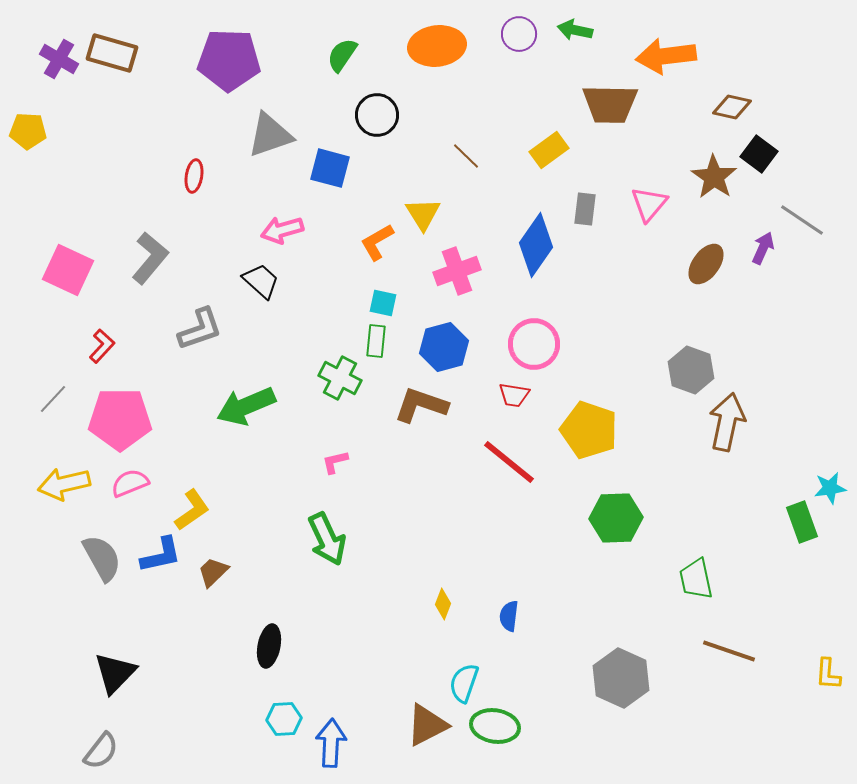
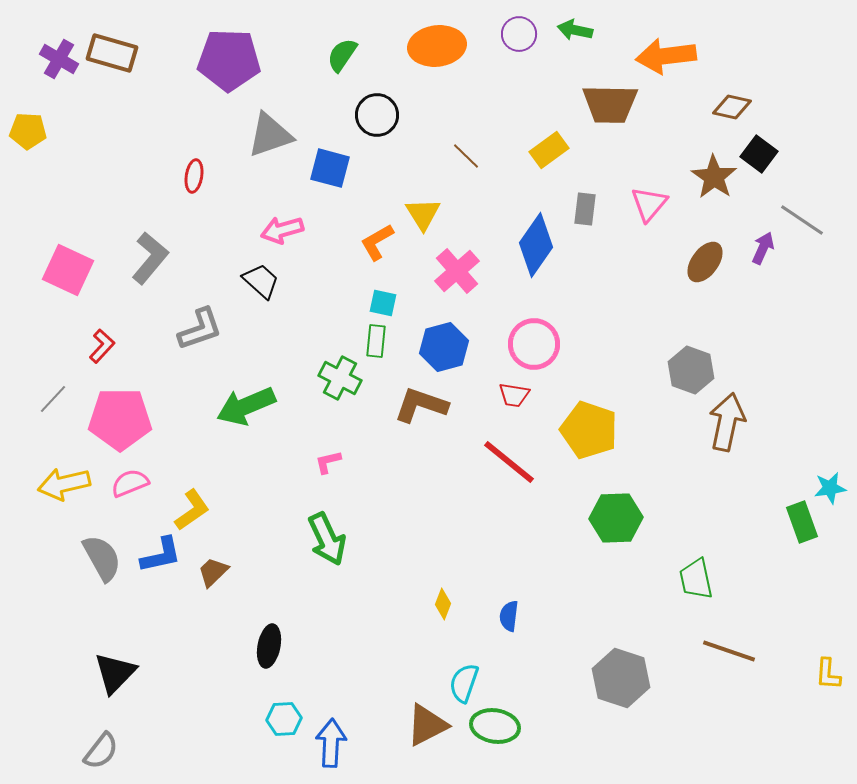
brown ellipse at (706, 264): moved 1 px left, 2 px up
pink cross at (457, 271): rotated 21 degrees counterclockwise
pink L-shape at (335, 462): moved 7 px left
gray hexagon at (621, 678): rotated 6 degrees counterclockwise
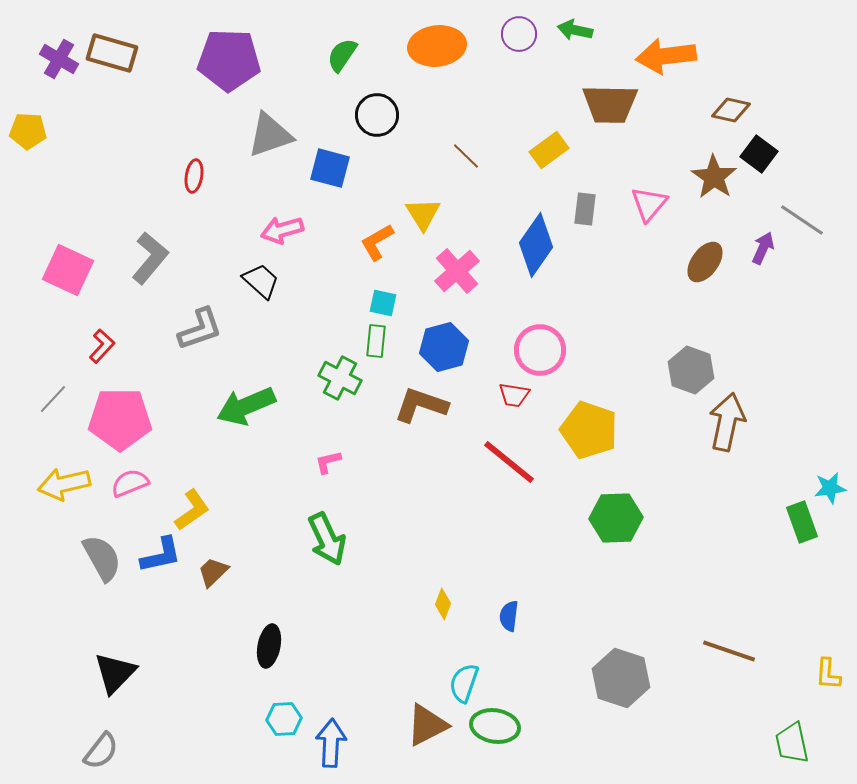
brown diamond at (732, 107): moved 1 px left, 3 px down
pink circle at (534, 344): moved 6 px right, 6 px down
green trapezoid at (696, 579): moved 96 px right, 164 px down
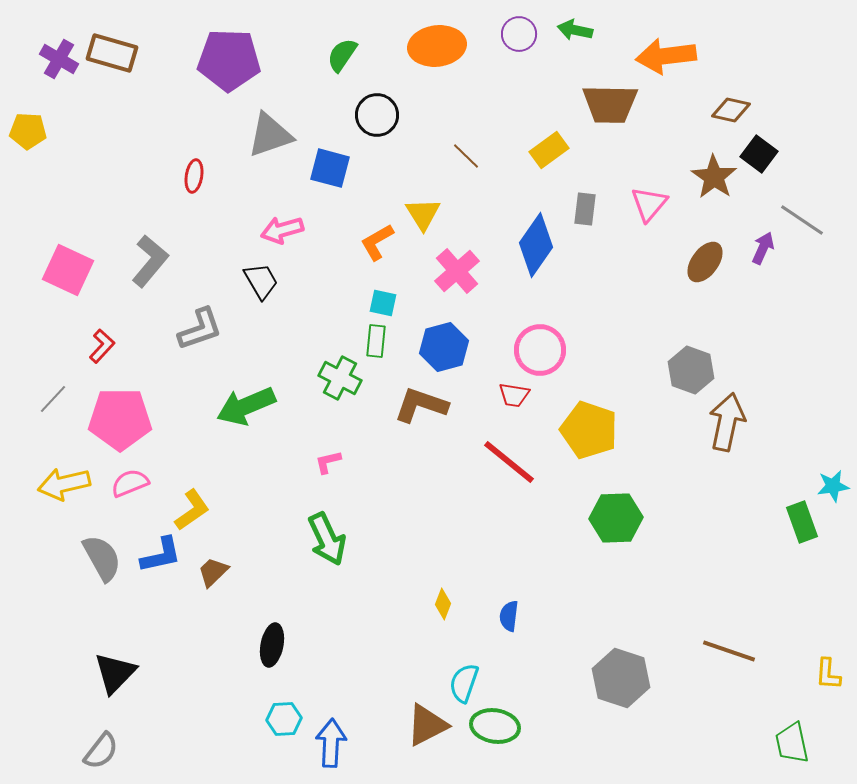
gray L-shape at (150, 258): moved 3 px down
black trapezoid at (261, 281): rotated 18 degrees clockwise
cyan star at (830, 488): moved 3 px right, 2 px up
black ellipse at (269, 646): moved 3 px right, 1 px up
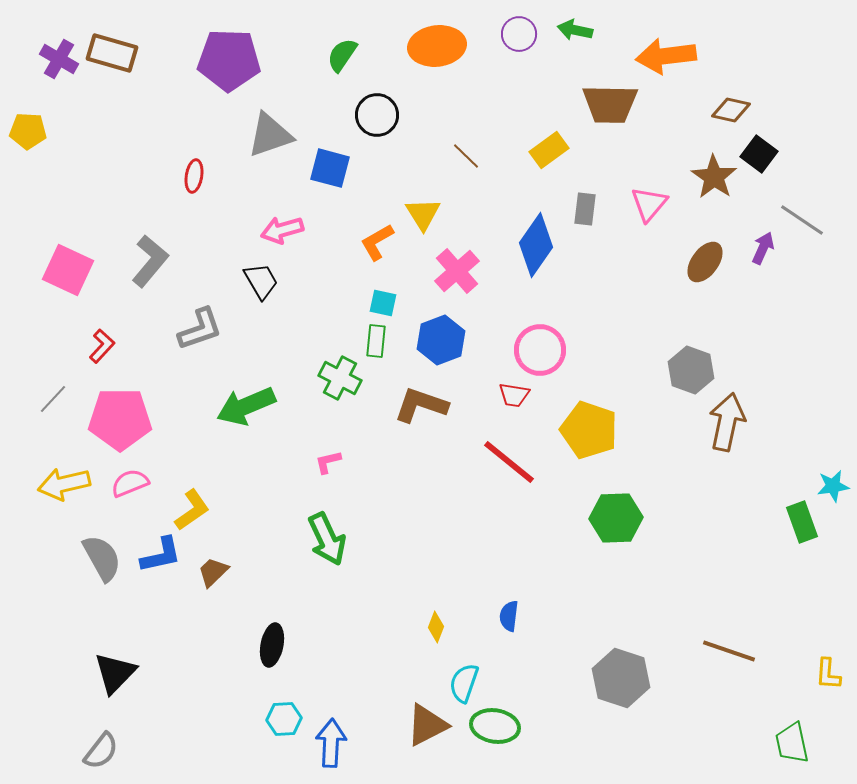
blue hexagon at (444, 347): moved 3 px left, 7 px up; rotated 6 degrees counterclockwise
yellow diamond at (443, 604): moved 7 px left, 23 px down
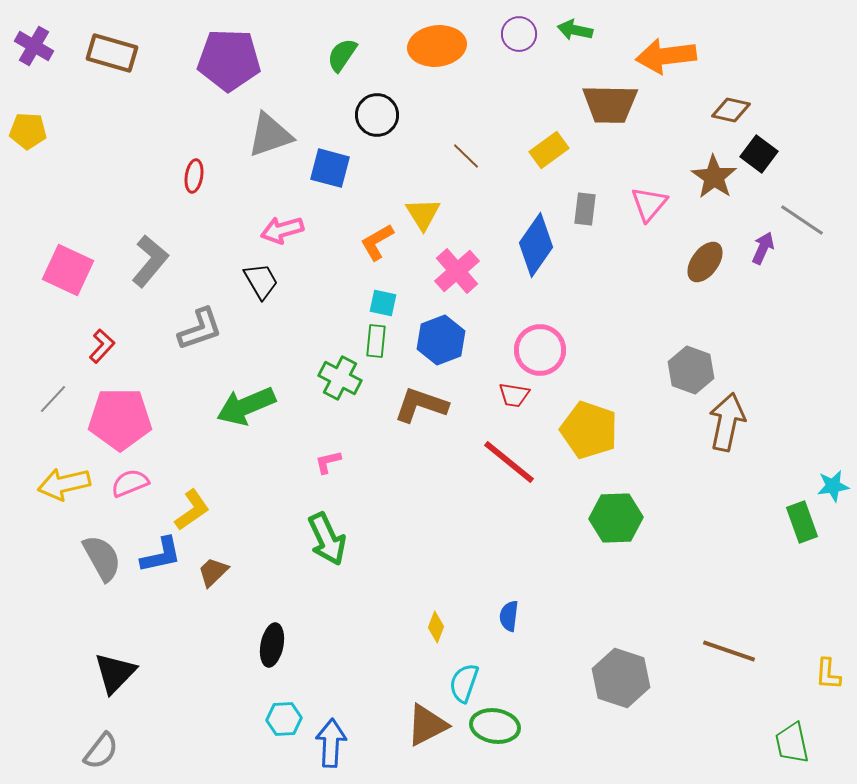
purple cross at (59, 59): moved 25 px left, 13 px up
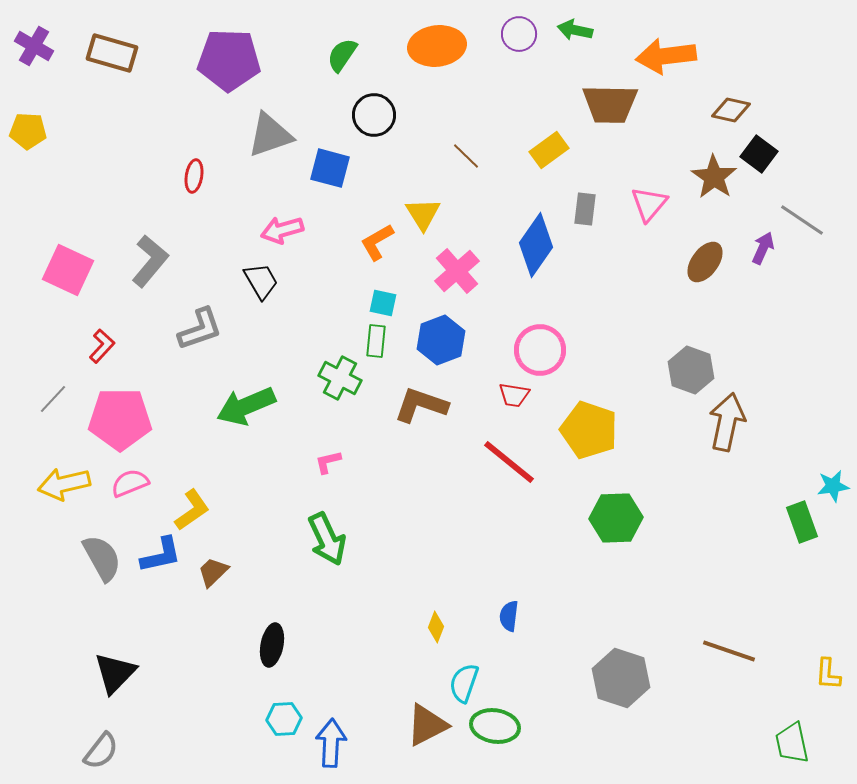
black circle at (377, 115): moved 3 px left
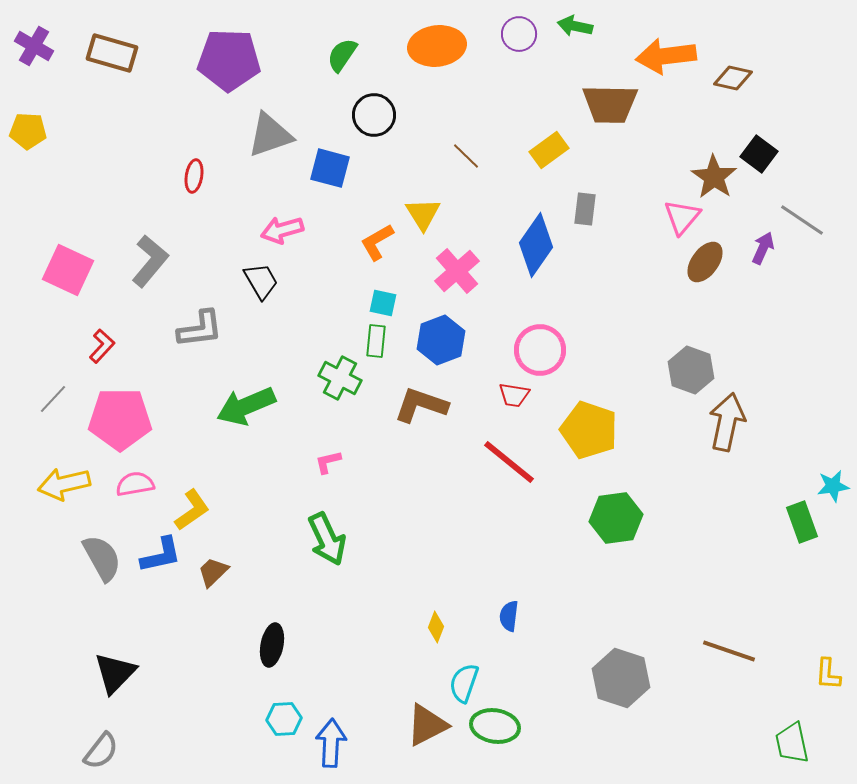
green arrow at (575, 30): moved 4 px up
brown diamond at (731, 110): moved 2 px right, 32 px up
pink triangle at (649, 204): moved 33 px right, 13 px down
gray L-shape at (200, 329): rotated 12 degrees clockwise
pink semicircle at (130, 483): moved 5 px right, 1 px down; rotated 12 degrees clockwise
green hexagon at (616, 518): rotated 6 degrees counterclockwise
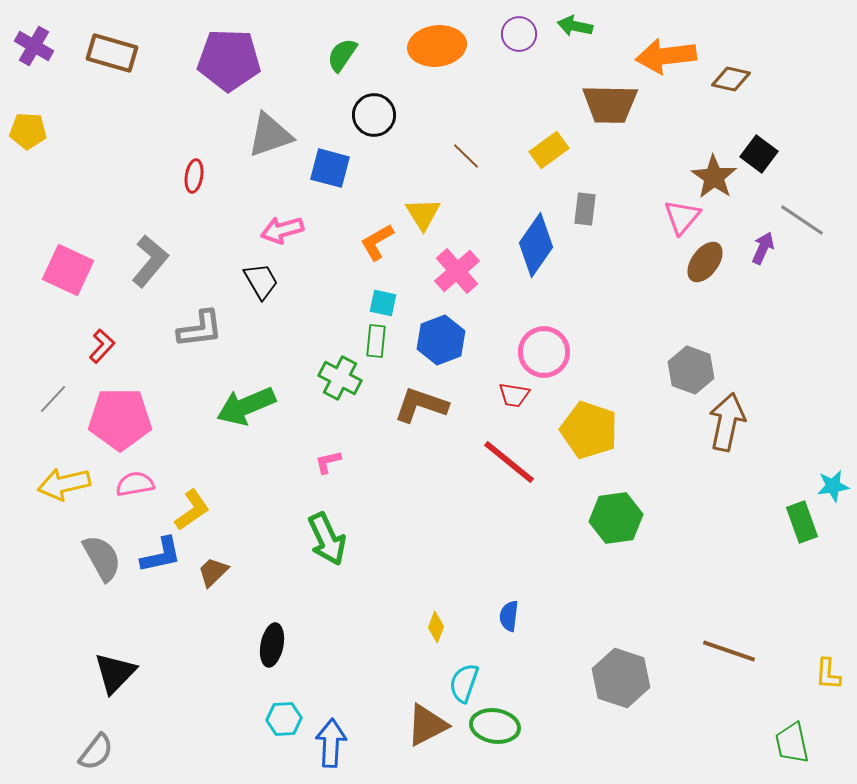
brown diamond at (733, 78): moved 2 px left, 1 px down
pink circle at (540, 350): moved 4 px right, 2 px down
gray semicircle at (101, 751): moved 5 px left, 1 px down
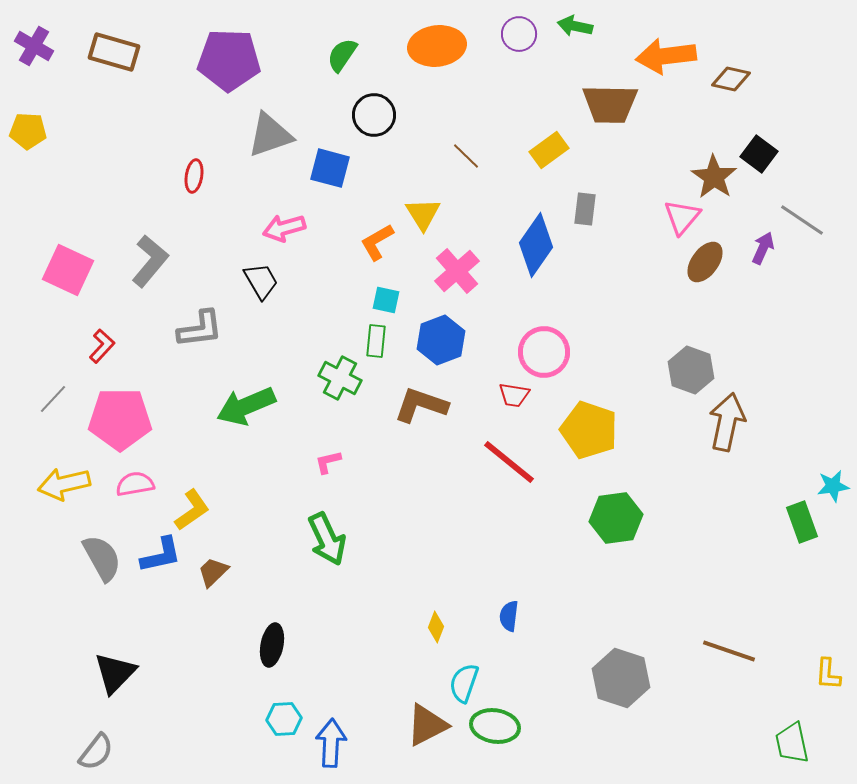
brown rectangle at (112, 53): moved 2 px right, 1 px up
pink arrow at (282, 230): moved 2 px right, 2 px up
cyan square at (383, 303): moved 3 px right, 3 px up
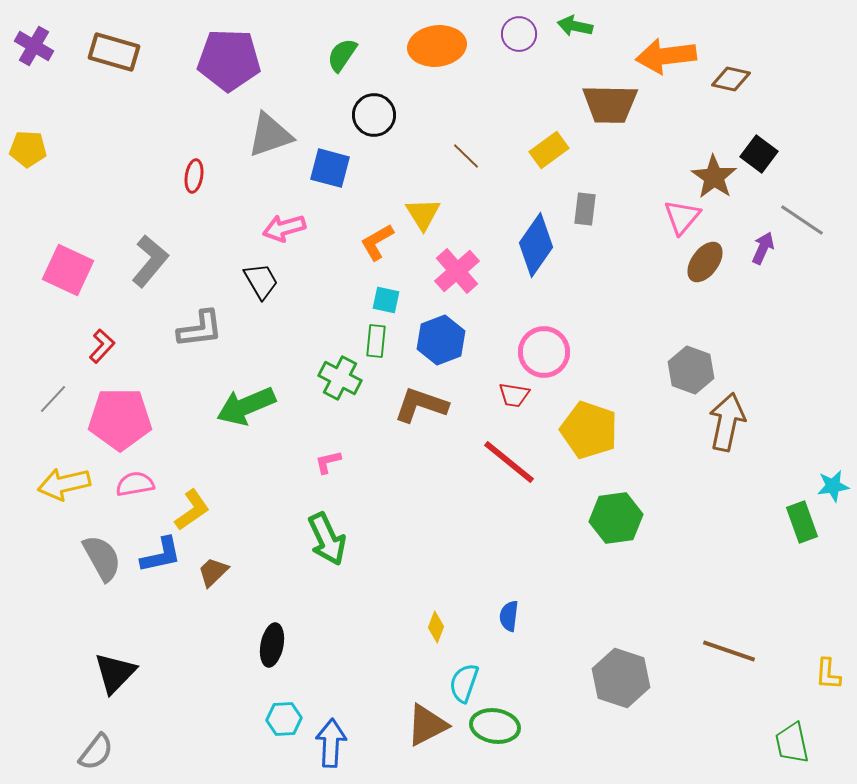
yellow pentagon at (28, 131): moved 18 px down
